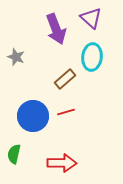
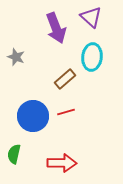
purple triangle: moved 1 px up
purple arrow: moved 1 px up
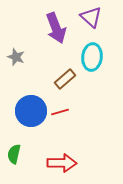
red line: moved 6 px left
blue circle: moved 2 px left, 5 px up
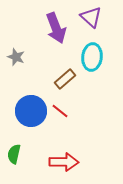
red line: moved 1 px up; rotated 54 degrees clockwise
red arrow: moved 2 px right, 1 px up
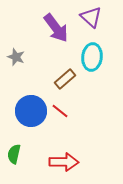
purple arrow: rotated 16 degrees counterclockwise
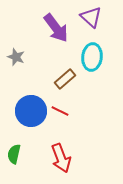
red line: rotated 12 degrees counterclockwise
red arrow: moved 3 px left, 4 px up; rotated 68 degrees clockwise
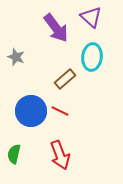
red arrow: moved 1 px left, 3 px up
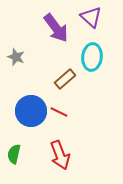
red line: moved 1 px left, 1 px down
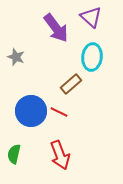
brown rectangle: moved 6 px right, 5 px down
